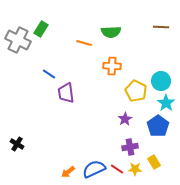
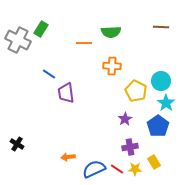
orange line: rotated 14 degrees counterclockwise
orange arrow: moved 15 px up; rotated 32 degrees clockwise
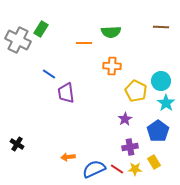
blue pentagon: moved 5 px down
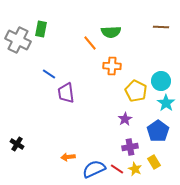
green rectangle: rotated 21 degrees counterclockwise
orange line: moved 6 px right; rotated 49 degrees clockwise
yellow star: rotated 24 degrees clockwise
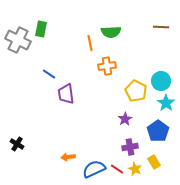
orange line: rotated 28 degrees clockwise
orange cross: moved 5 px left; rotated 12 degrees counterclockwise
purple trapezoid: moved 1 px down
